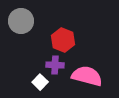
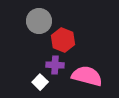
gray circle: moved 18 px right
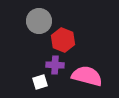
white square: rotated 28 degrees clockwise
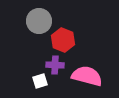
white square: moved 1 px up
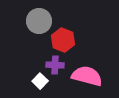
white square: rotated 28 degrees counterclockwise
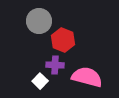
pink semicircle: moved 1 px down
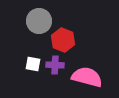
white square: moved 7 px left, 17 px up; rotated 35 degrees counterclockwise
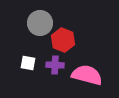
gray circle: moved 1 px right, 2 px down
white square: moved 5 px left, 1 px up
pink semicircle: moved 2 px up
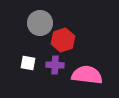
red hexagon: rotated 20 degrees clockwise
pink semicircle: rotated 8 degrees counterclockwise
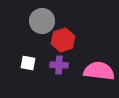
gray circle: moved 2 px right, 2 px up
purple cross: moved 4 px right
pink semicircle: moved 12 px right, 4 px up
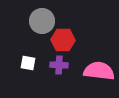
red hexagon: rotated 20 degrees clockwise
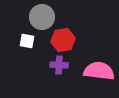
gray circle: moved 4 px up
red hexagon: rotated 10 degrees counterclockwise
white square: moved 1 px left, 22 px up
